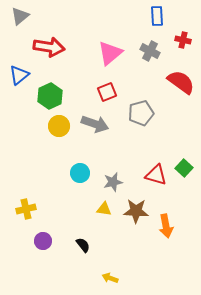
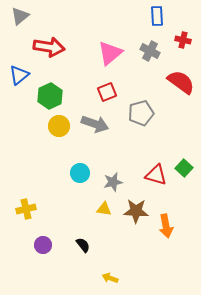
purple circle: moved 4 px down
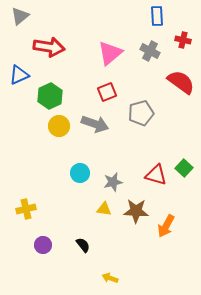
blue triangle: rotated 15 degrees clockwise
orange arrow: rotated 40 degrees clockwise
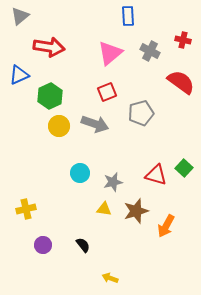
blue rectangle: moved 29 px left
brown star: rotated 20 degrees counterclockwise
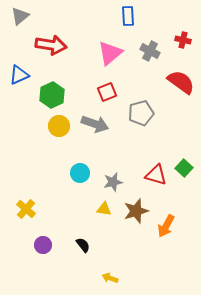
red arrow: moved 2 px right, 2 px up
green hexagon: moved 2 px right, 1 px up
yellow cross: rotated 36 degrees counterclockwise
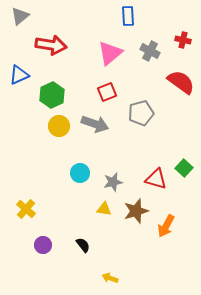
red triangle: moved 4 px down
